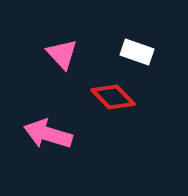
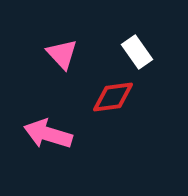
white rectangle: rotated 36 degrees clockwise
red diamond: rotated 54 degrees counterclockwise
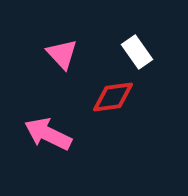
pink arrow: rotated 9 degrees clockwise
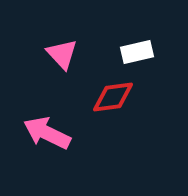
white rectangle: rotated 68 degrees counterclockwise
pink arrow: moved 1 px left, 1 px up
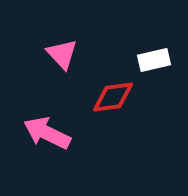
white rectangle: moved 17 px right, 8 px down
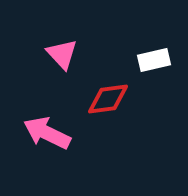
red diamond: moved 5 px left, 2 px down
